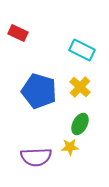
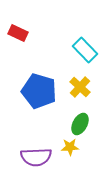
cyan rectangle: moved 3 px right; rotated 20 degrees clockwise
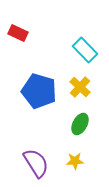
yellow star: moved 5 px right, 14 px down
purple semicircle: moved 6 px down; rotated 120 degrees counterclockwise
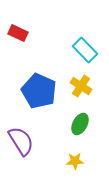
yellow cross: moved 1 px right, 1 px up; rotated 10 degrees counterclockwise
blue pentagon: rotated 8 degrees clockwise
purple semicircle: moved 15 px left, 22 px up
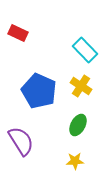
green ellipse: moved 2 px left, 1 px down
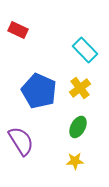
red rectangle: moved 3 px up
yellow cross: moved 1 px left, 2 px down; rotated 20 degrees clockwise
green ellipse: moved 2 px down
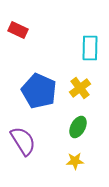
cyan rectangle: moved 5 px right, 2 px up; rotated 45 degrees clockwise
purple semicircle: moved 2 px right
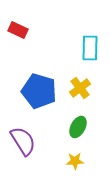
blue pentagon: rotated 8 degrees counterclockwise
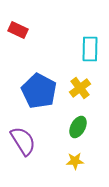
cyan rectangle: moved 1 px down
blue pentagon: rotated 12 degrees clockwise
